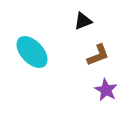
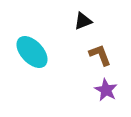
brown L-shape: moved 2 px right; rotated 90 degrees counterclockwise
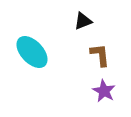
brown L-shape: rotated 15 degrees clockwise
purple star: moved 2 px left, 1 px down
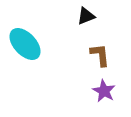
black triangle: moved 3 px right, 5 px up
cyan ellipse: moved 7 px left, 8 px up
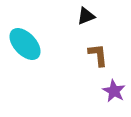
brown L-shape: moved 2 px left
purple star: moved 10 px right
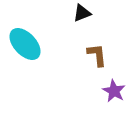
black triangle: moved 4 px left, 3 px up
brown L-shape: moved 1 px left
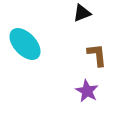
purple star: moved 27 px left
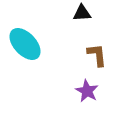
black triangle: rotated 18 degrees clockwise
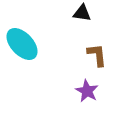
black triangle: rotated 12 degrees clockwise
cyan ellipse: moved 3 px left
